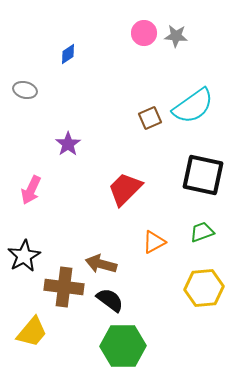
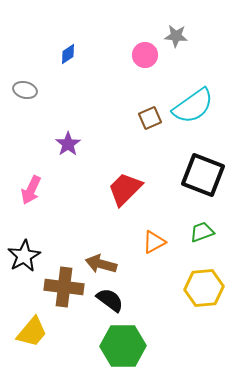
pink circle: moved 1 px right, 22 px down
black square: rotated 9 degrees clockwise
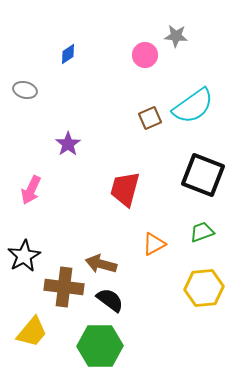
red trapezoid: rotated 30 degrees counterclockwise
orange triangle: moved 2 px down
green hexagon: moved 23 px left
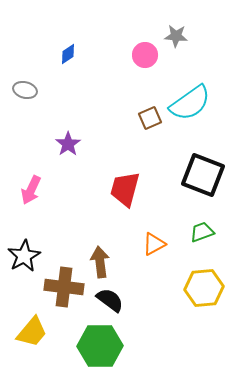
cyan semicircle: moved 3 px left, 3 px up
brown arrow: moved 1 px left, 2 px up; rotated 68 degrees clockwise
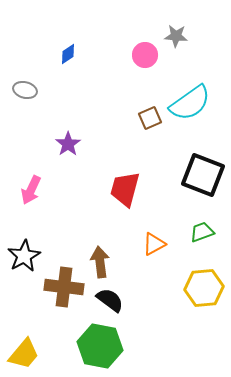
yellow trapezoid: moved 8 px left, 22 px down
green hexagon: rotated 12 degrees clockwise
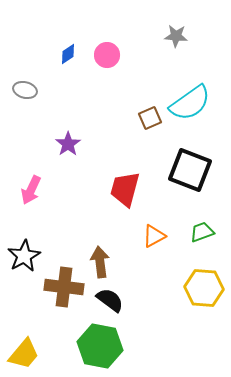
pink circle: moved 38 px left
black square: moved 13 px left, 5 px up
orange triangle: moved 8 px up
yellow hexagon: rotated 9 degrees clockwise
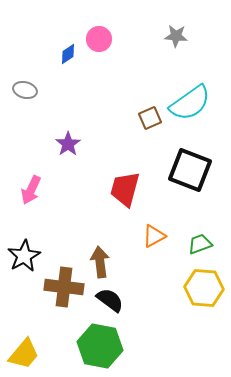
pink circle: moved 8 px left, 16 px up
green trapezoid: moved 2 px left, 12 px down
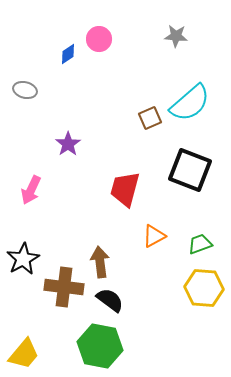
cyan semicircle: rotated 6 degrees counterclockwise
black star: moved 1 px left, 3 px down
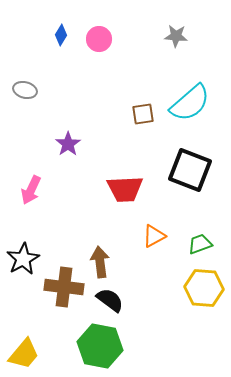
blue diamond: moved 7 px left, 19 px up; rotated 25 degrees counterclockwise
brown square: moved 7 px left, 4 px up; rotated 15 degrees clockwise
red trapezoid: rotated 108 degrees counterclockwise
